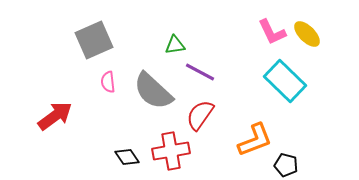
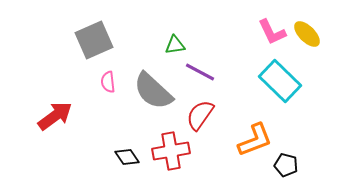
cyan rectangle: moved 5 px left
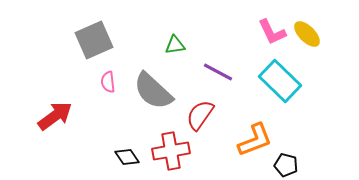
purple line: moved 18 px right
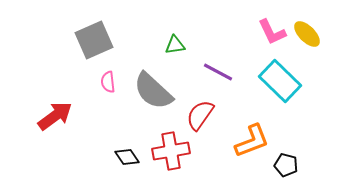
orange L-shape: moved 3 px left, 1 px down
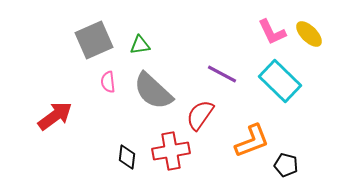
yellow ellipse: moved 2 px right
green triangle: moved 35 px left
purple line: moved 4 px right, 2 px down
black diamond: rotated 40 degrees clockwise
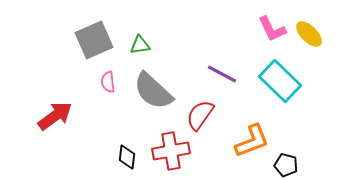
pink L-shape: moved 3 px up
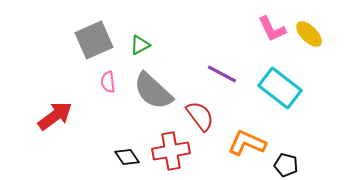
green triangle: rotated 20 degrees counterclockwise
cyan rectangle: moved 7 px down; rotated 6 degrees counterclockwise
red semicircle: moved 1 px down; rotated 108 degrees clockwise
orange L-shape: moved 5 px left, 2 px down; rotated 135 degrees counterclockwise
black diamond: rotated 40 degrees counterclockwise
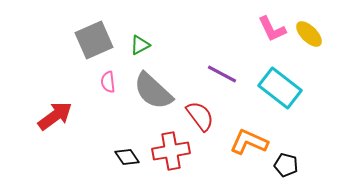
orange L-shape: moved 2 px right, 1 px up
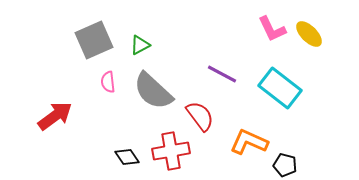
black pentagon: moved 1 px left
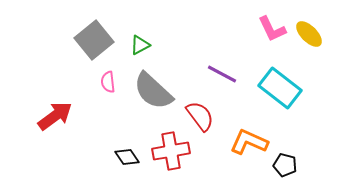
gray square: rotated 15 degrees counterclockwise
